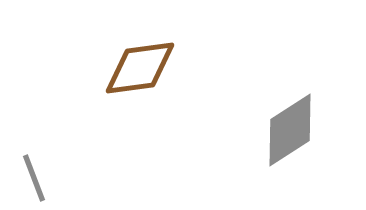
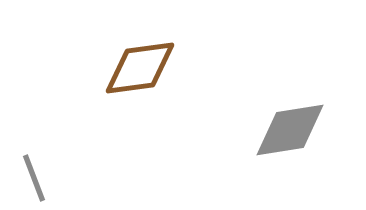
gray diamond: rotated 24 degrees clockwise
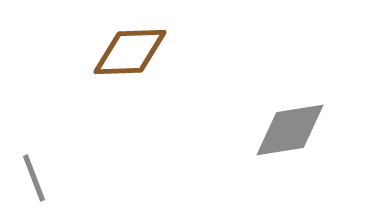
brown diamond: moved 10 px left, 16 px up; rotated 6 degrees clockwise
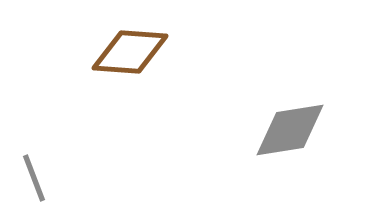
brown diamond: rotated 6 degrees clockwise
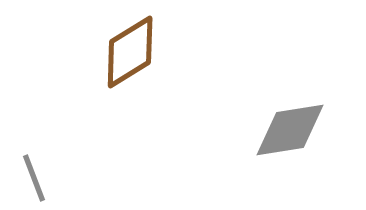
brown diamond: rotated 36 degrees counterclockwise
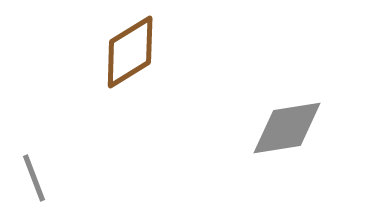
gray diamond: moved 3 px left, 2 px up
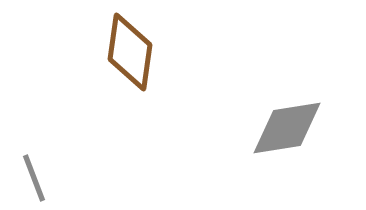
brown diamond: rotated 50 degrees counterclockwise
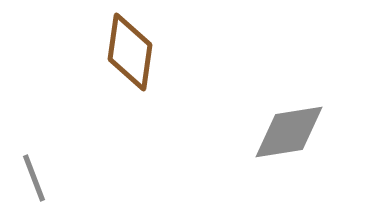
gray diamond: moved 2 px right, 4 px down
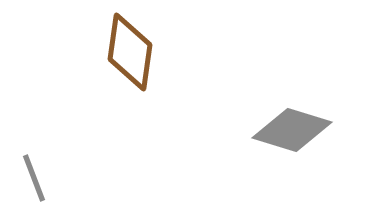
gray diamond: moved 3 px right, 2 px up; rotated 26 degrees clockwise
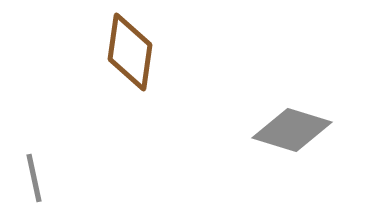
gray line: rotated 9 degrees clockwise
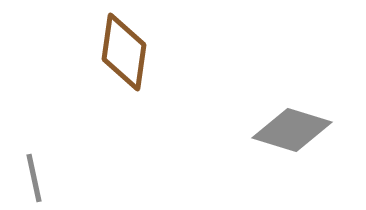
brown diamond: moved 6 px left
